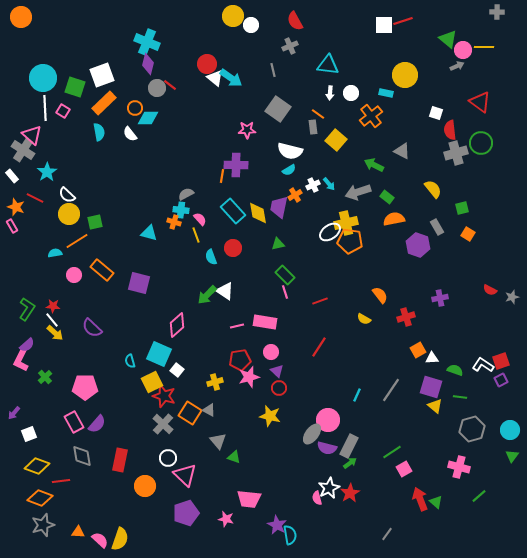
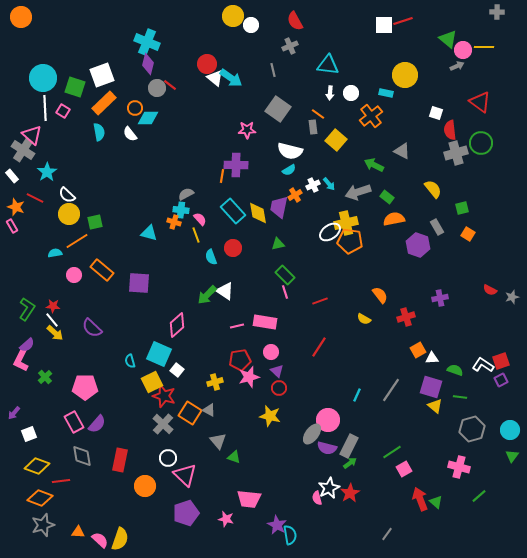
purple square at (139, 283): rotated 10 degrees counterclockwise
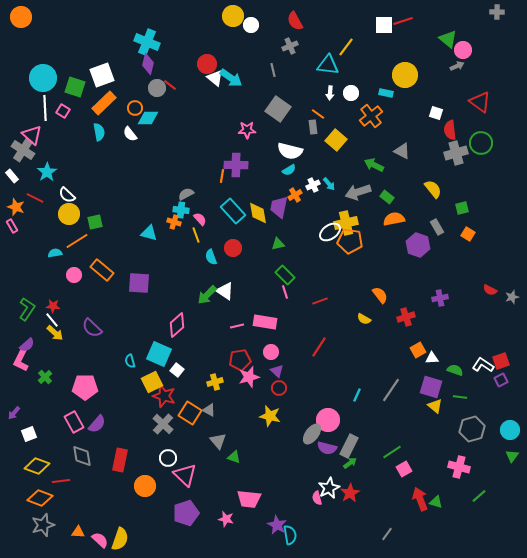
yellow line at (484, 47): moved 138 px left; rotated 54 degrees counterclockwise
green triangle at (436, 502): rotated 24 degrees counterclockwise
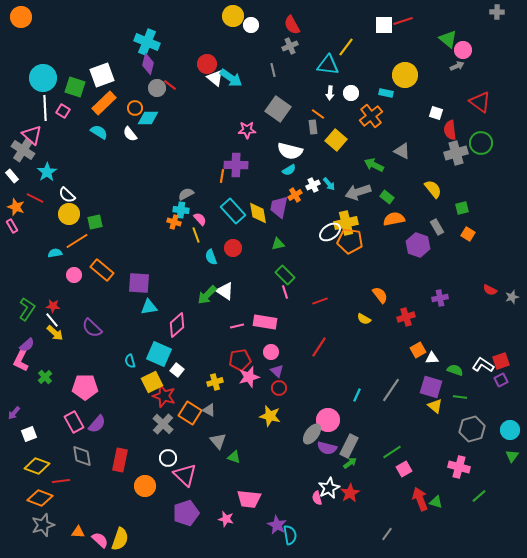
red semicircle at (295, 21): moved 3 px left, 4 px down
cyan semicircle at (99, 132): rotated 48 degrees counterclockwise
cyan triangle at (149, 233): moved 74 px down; rotated 24 degrees counterclockwise
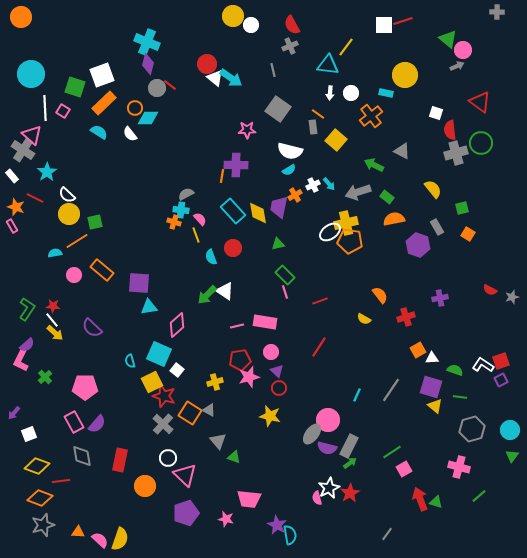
cyan circle at (43, 78): moved 12 px left, 4 px up
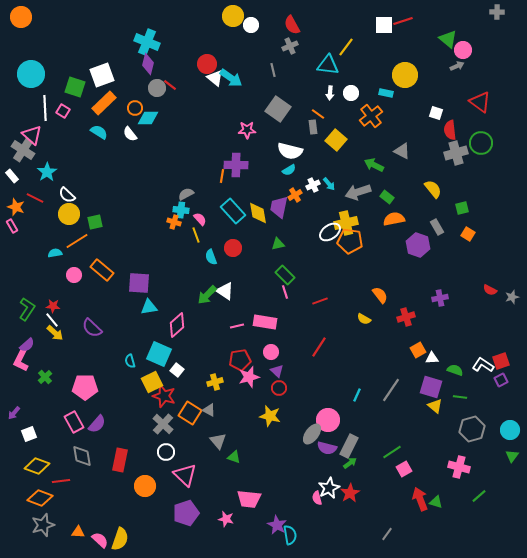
white circle at (168, 458): moved 2 px left, 6 px up
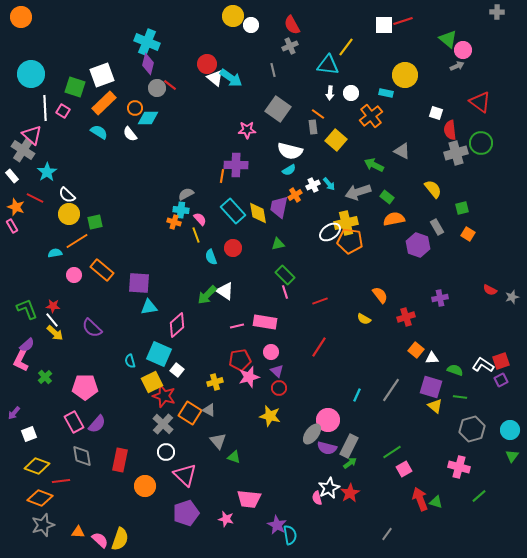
green L-shape at (27, 309): rotated 55 degrees counterclockwise
orange square at (418, 350): moved 2 px left; rotated 21 degrees counterclockwise
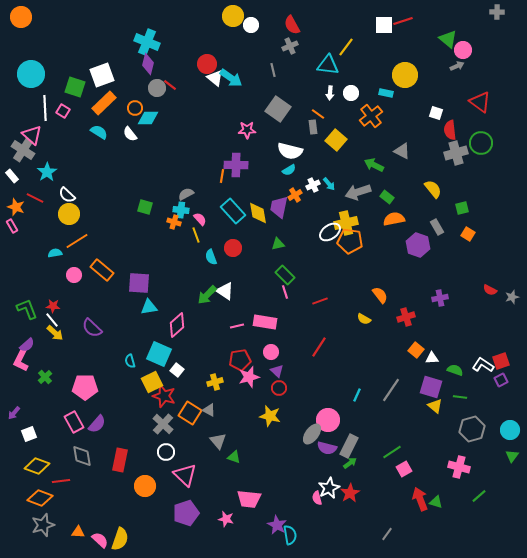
green square at (95, 222): moved 50 px right, 15 px up; rotated 28 degrees clockwise
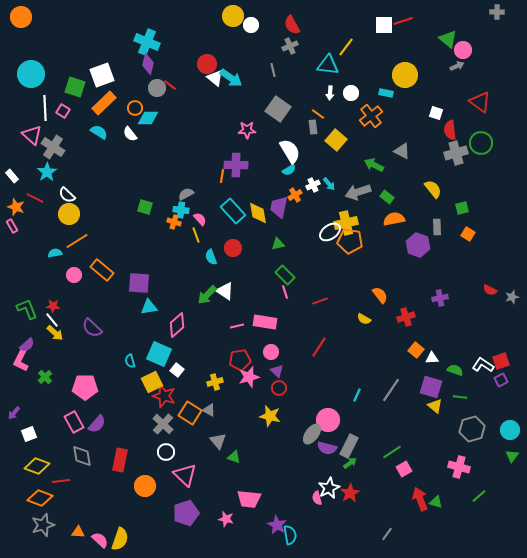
gray cross at (23, 150): moved 30 px right, 3 px up
white semicircle at (290, 151): rotated 135 degrees counterclockwise
gray rectangle at (437, 227): rotated 28 degrees clockwise
